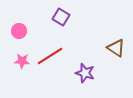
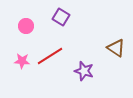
pink circle: moved 7 px right, 5 px up
purple star: moved 1 px left, 2 px up
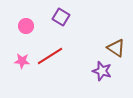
purple star: moved 18 px right
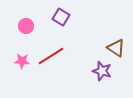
red line: moved 1 px right
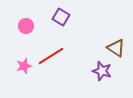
pink star: moved 2 px right, 5 px down; rotated 21 degrees counterclockwise
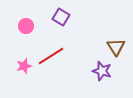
brown triangle: moved 1 px up; rotated 24 degrees clockwise
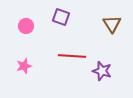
purple square: rotated 12 degrees counterclockwise
brown triangle: moved 4 px left, 23 px up
red line: moved 21 px right; rotated 36 degrees clockwise
